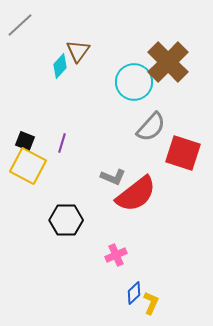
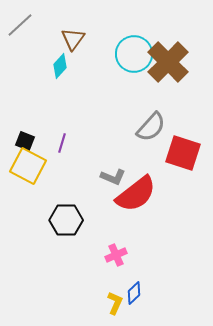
brown triangle: moved 5 px left, 12 px up
cyan circle: moved 28 px up
yellow L-shape: moved 36 px left
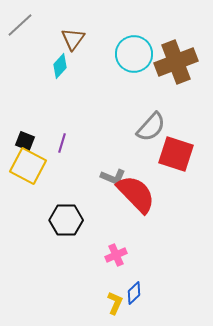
brown cross: moved 8 px right; rotated 24 degrees clockwise
red square: moved 7 px left, 1 px down
red semicircle: rotated 96 degrees counterclockwise
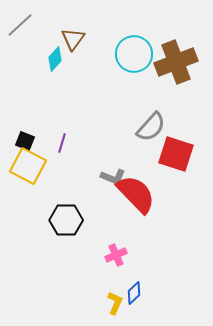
cyan diamond: moved 5 px left, 7 px up
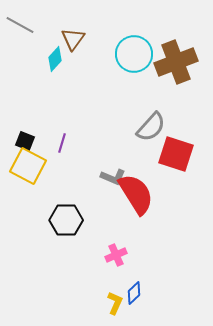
gray line: rotated 72 degrees clockwise
red semicircle: rotated 12 degrees clockwise
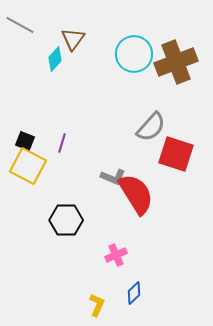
yellow L-shape: moved 18 px left, 2 px down
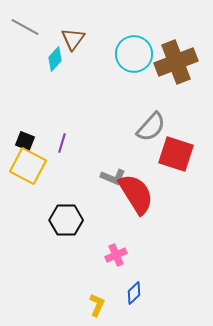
gray line: moved 5 px right, 2 px down
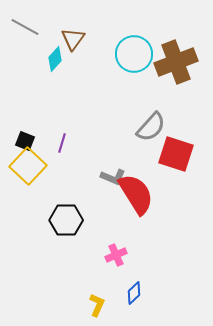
yellow square: rotated 15 degrees clockwise
